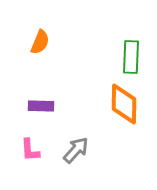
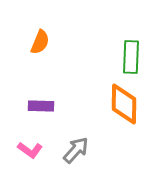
pink L-shape: rotated 50 degrees counterclockwise
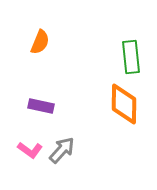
green rectangle: rotated 8 degrees counterclockwise
purple rectangle: rotated 10 degrees clockwise
gray arrow: moved 14 px left
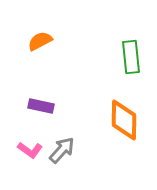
orange semicircle: moved 1 px up; rotated 140 degrees counterclockwise
orange diamond: moved 16 px down
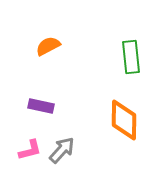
orange semicircle: moved 8 px right, 5 px down
pink L-shape: rotated 50 degrees counterclockwise
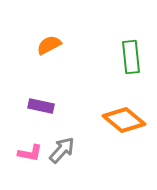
orange semicircle: moved 1 px right, 1 px up
orange diamond: rotated 51 degrees counterclockwise
pink L-shape: moved 3 px down; rotated 25 degrees clockwise
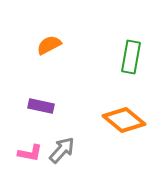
green rectangle: rotated 16 degrees clockwise
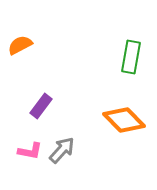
orange semicircle: moved 29 px left
purple rectangle: rotated 65 degrees counterclockwise
orange diamond: rotated 6 degrees clockwise
pink L-shape: moved 2 px up
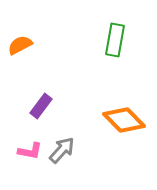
green rectangle: moved 16 px left, 17 px up
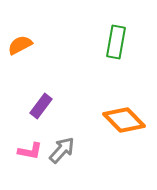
green rectangle: moved 1 px right, 2 px down
